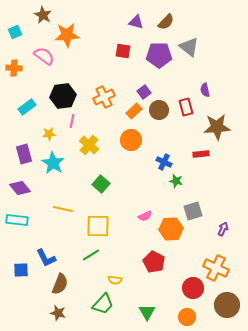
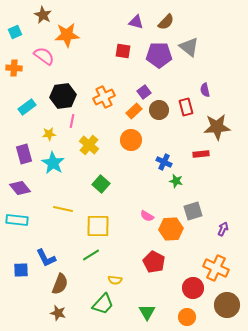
pink semicircle at (145, 216): moved 2 px right; rotated 56 degrees clockwise
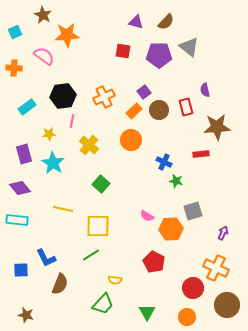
purple arrow at (223, 229): moved 4 px down
brown star at (58, 313): moved 32 px left, 2 px down
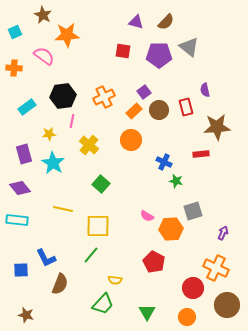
green line at (91, 255): rotated 18 degrees counterclockwise
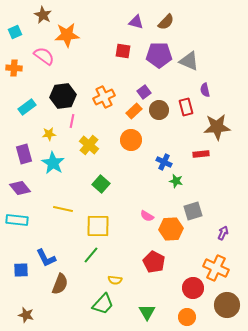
gray triangle at (189, 47): moved 14 px down; rotated 15 degrees counterclockwise
